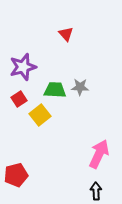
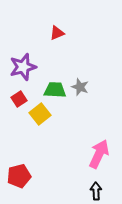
red triangle: moved 9 px left, 1 px up; rotated 49 degrees clockwise
gray star: rotated 18 degrees clockwise
yellow square: moved 1 px up
red pentagon: moved 3 px right, 1 px down
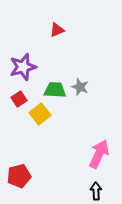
red triangle: moved 3 px up
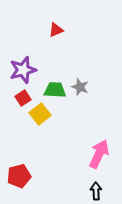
red triangle: moved 1 px left
purple star: moved 3 px down
red square: moved 4 px right, 1 px up
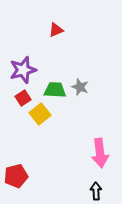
pink arrow: moved 1 px right, 1 px up; rotated 148 degrees clockwise
red pentagon: moved 3 px left
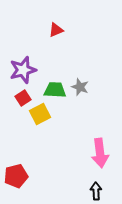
yellow square: rotated 10 degrees clockwise
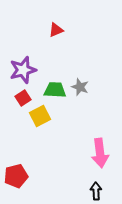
yellow square: moved 2 px down
